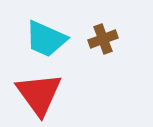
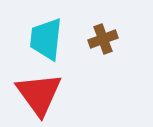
cyan trapezoid: rotated 72 degrees clockwise
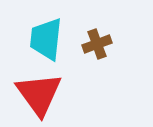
brown cross: moved 6 px left, 5 px down
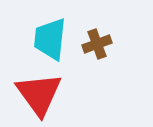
cyan trapezoid: moved 4 px right
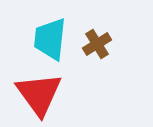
brown cross: rotated 12 degrees counterclockwise
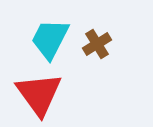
cyan trapezoid: rotated 21 degrees clockwise
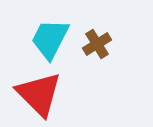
red triangle: rotated 9 degrees counterclockwise
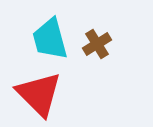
cyan trapezoid: rotated 42 degrees counterclockwise
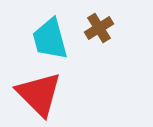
brown cross: moved 2 px right, 16 px up
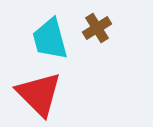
brown cross: moved 2 px left
